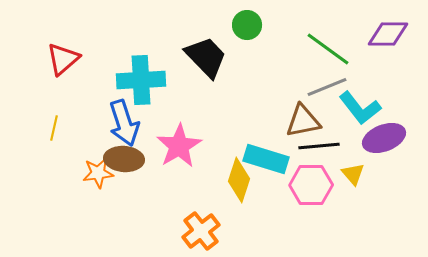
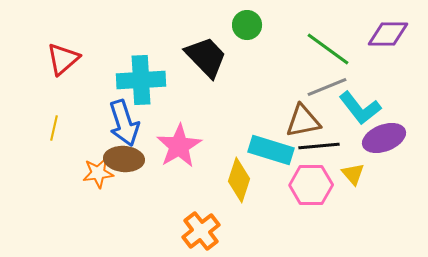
cyan rectangle: moved 5 px right, 9 px up
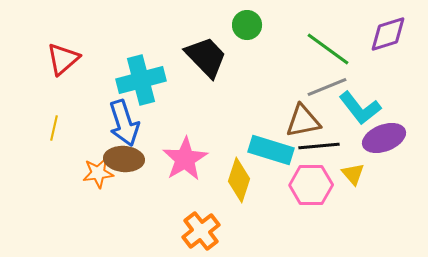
purple diamond: rotated 18 degrees counterclockwise
cyan cross: rotated 12 degrees counterclockwise
pink star: moved 6 px right, 13 px down
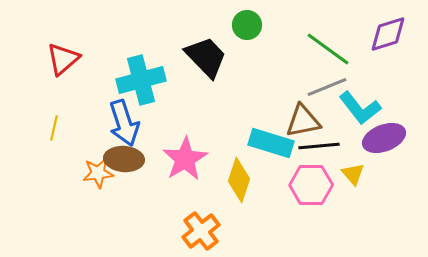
cyan rectangle: moved 7 px up
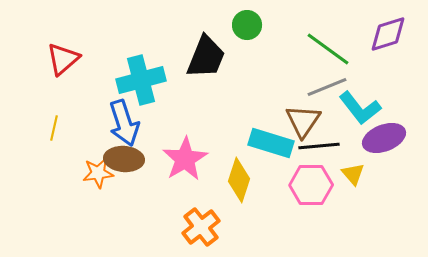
black trapezoid: rotated 66 degrees clockwise
brown triangle: rotated 45 degrees counterclockwise
orange cross: moved 4 px up
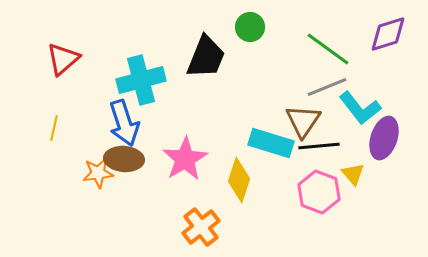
green circle: moved 3 px right, 2 px down
purple ellipse: rotated 51 degrees counterclockwise
pink hexagon: moved 8 px right, 7 px down; rotated 21 degrees clockwise
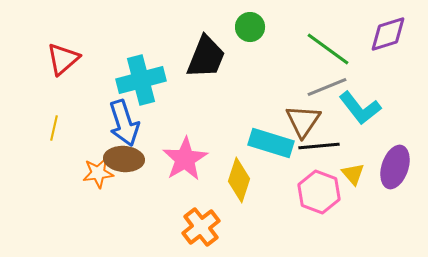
purple ellipse: moved 11 px right, 29 px down
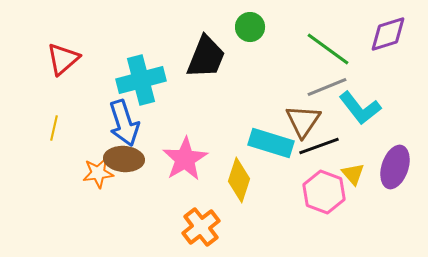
black line: rotated 15 degrees counterclockwise
pink hexagon: moved 5 px right
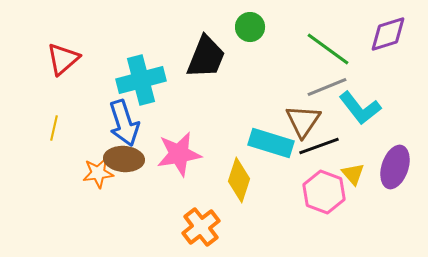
pink star: moved 6 px left, 5 px up; rotated 21 degrees clockwise
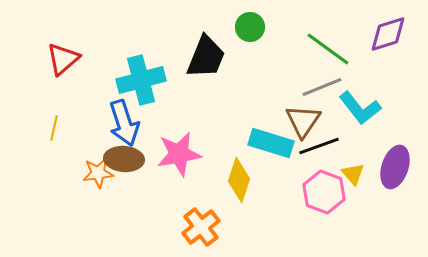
gray line: moved 5 px left
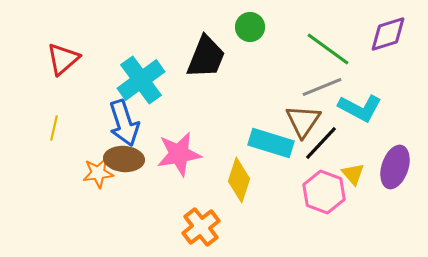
cyan cross: rotated 21 degrees counterclockwise
cyan L-shape: rotated 24 degrees counterclockwise
black line: moved 2 px right, 3 px up; rotated 27 degrees counterclockwise
